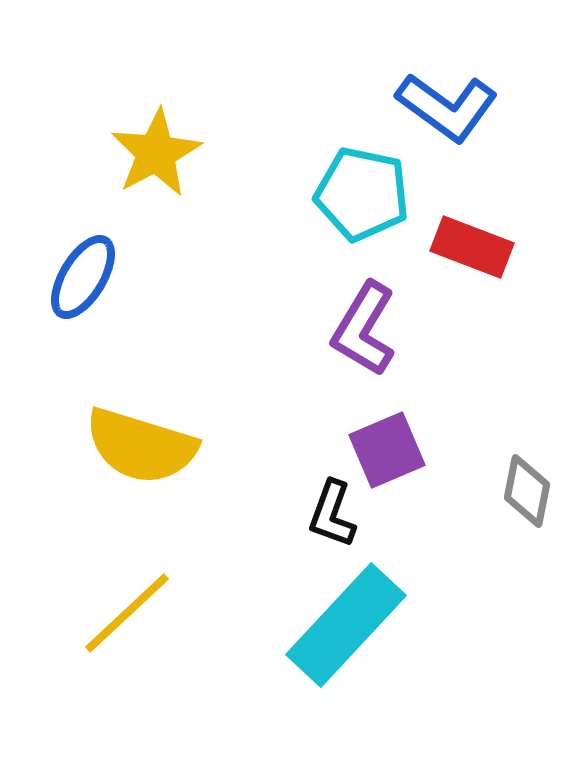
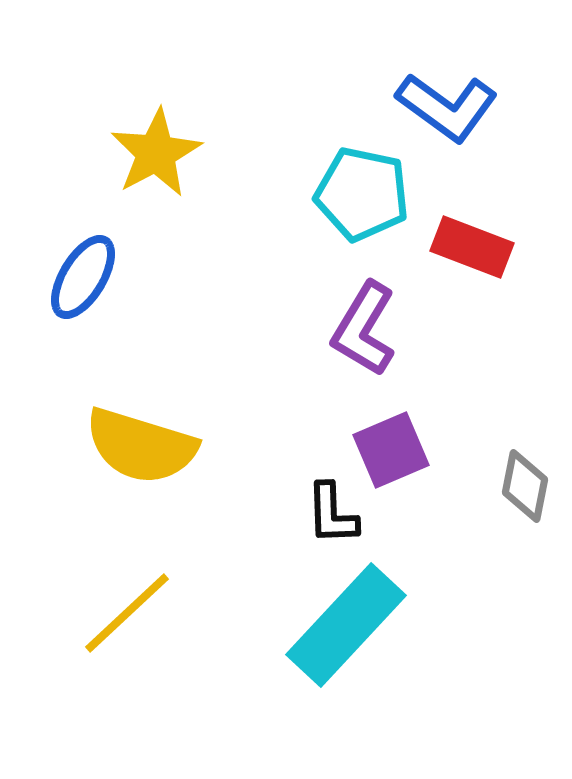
purple square: moved 4 px right
gray diamond: moved 2 px left, 5 px up
black L-shape: rotated 22 degrees counterclockwise
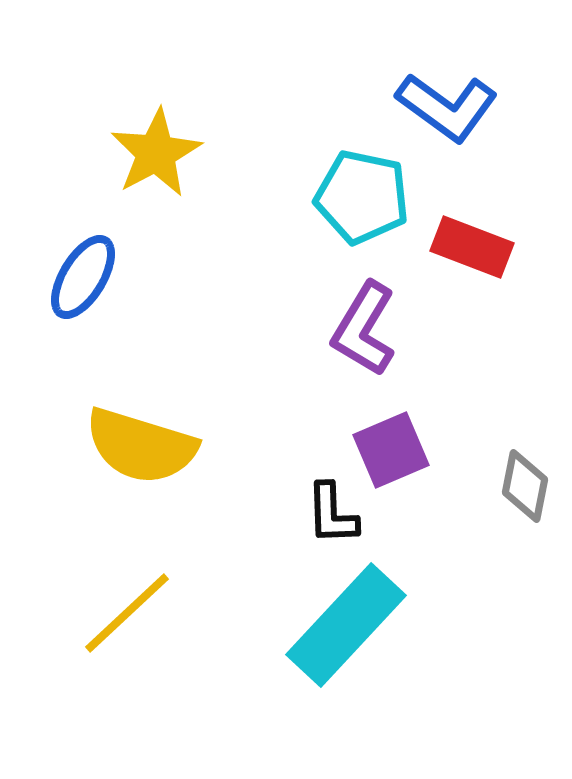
cyan pentagon: moved 3 px down
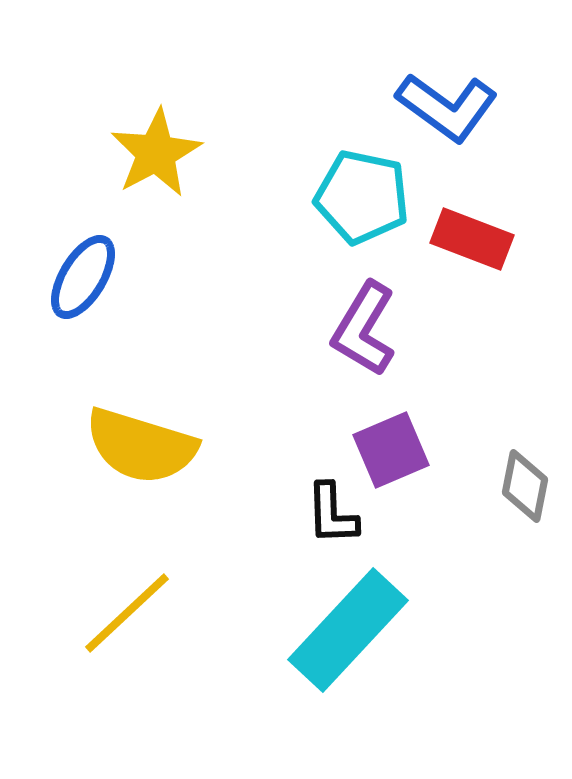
red rectangle: moved 8 px up
cyan rectangle: moved 2 px right, 5 px down
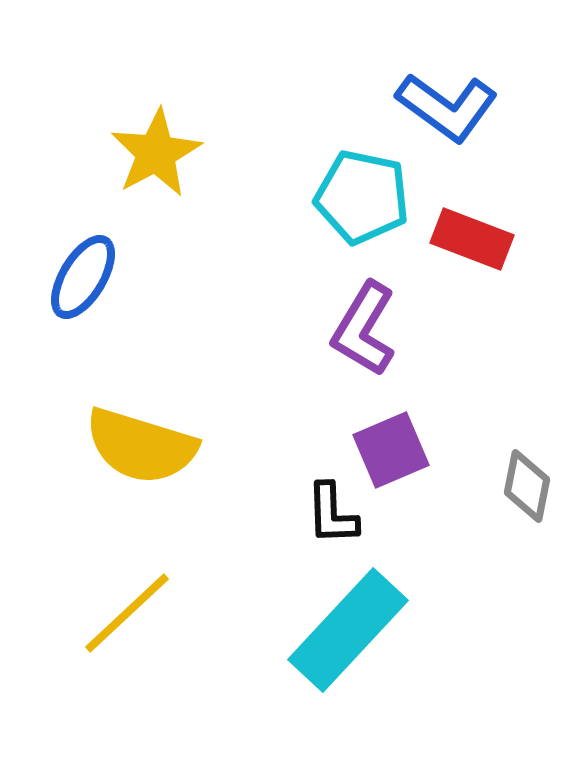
gray diamond: moved 2 px right
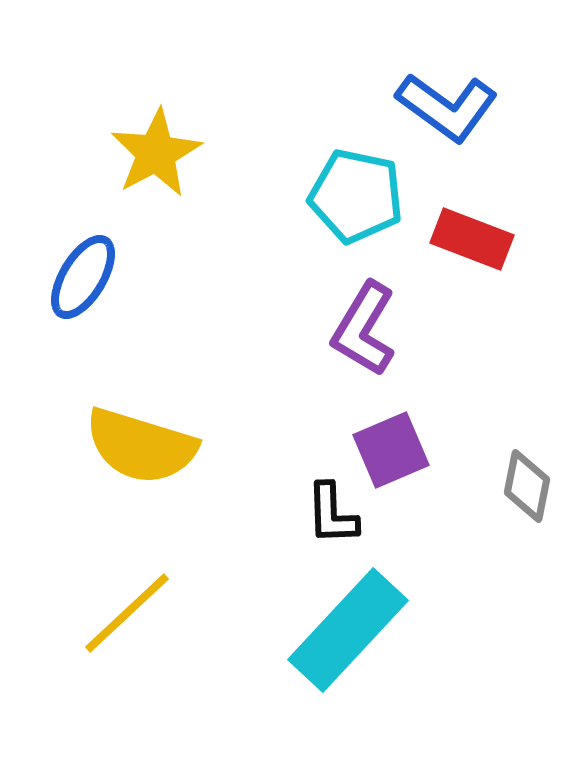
cyan pentagon: moved 6 px left, 1 px up
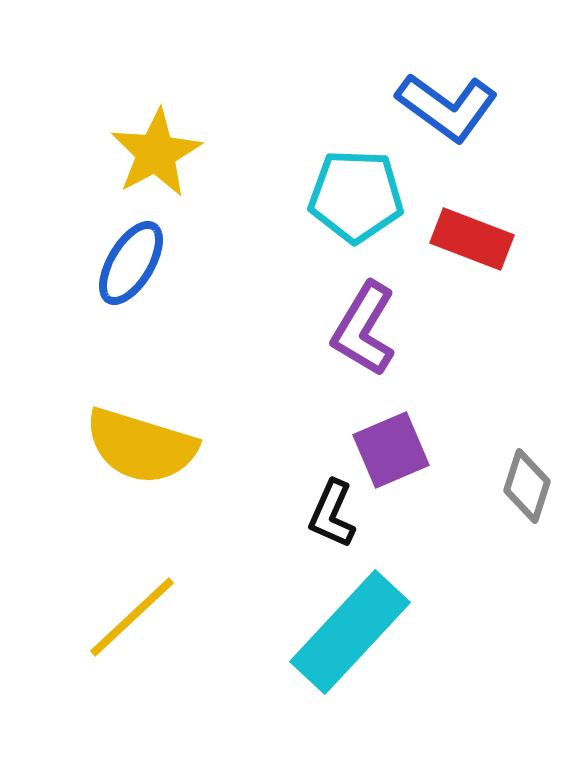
cyan pentagon: rotated 10 degrees counterclockwise
blue ellipse: moved 48 px right, 14 px up
gray diamond: rotated 6 degrees clockwise
black L-shape: rotated 26 degrees clockwise
yellow line: moved 5 px right, 4 px down
cyan rectangle: moved 2 px right, 2 px down
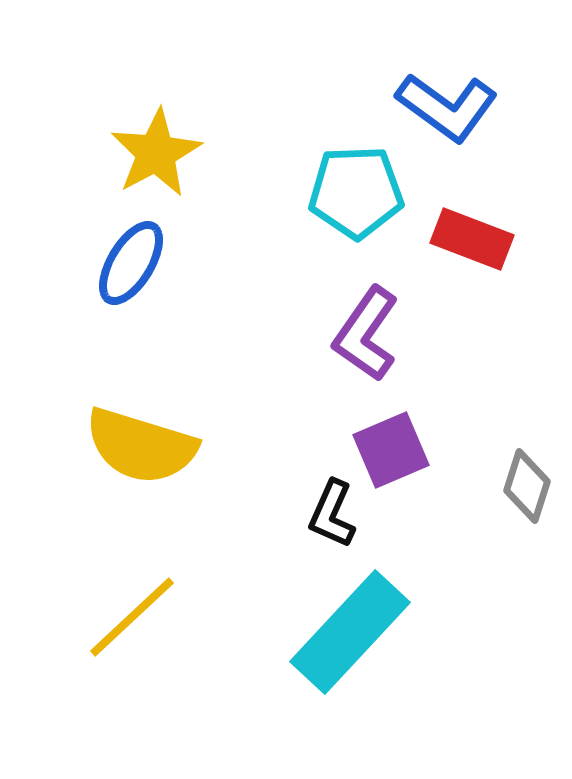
cyan pentagon: moved 4 px up; rotated 4 degrees counterclockwise
purple L-shape: moved 2 px right, 5 px down; rotated 4 degrees clockwise
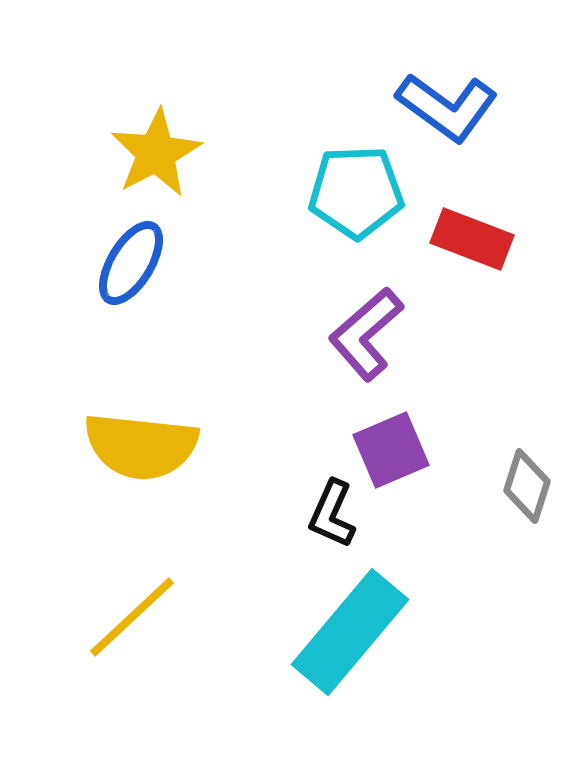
purple L-shape: rotated 14 degrees clockwise
yellow semicircle: rotated 11 degrees counterclockwise
cyan rectangle: rotated 3 degrees counterclockwise
